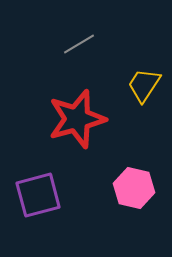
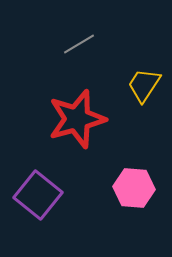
pink hexagon: rotated 9 degrees counterclockwise
purple square: rotated 36 degrees counterclockwise
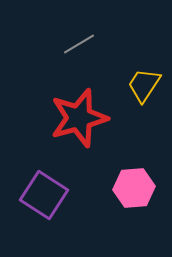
red star: moved 2 px right, 1 px up
pink hexagon: rotated 9 degrees counterclockwise
purple square: moved 6 px right; rotated 6 degrees counterclockwise
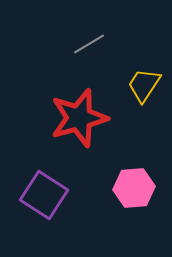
gray line: moved 10 px right
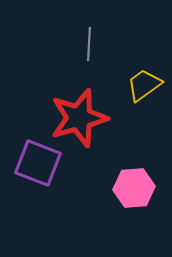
gray line: rotated 56 degrees counterclockwise
yellow trapezoid: rotated 21 degrees clockwise
purple square: moved 6 px left, 32 px up; rotated 12 degrees counterclockwise
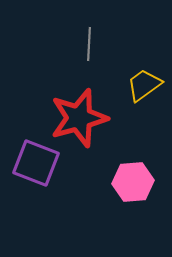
purple square: moved 2 px left
pink hexagon: moved 1 px left, 6 px up
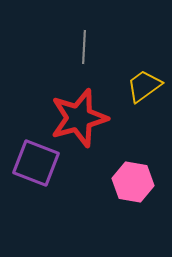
gray line: moved 5 px left, 3 px down
yellow trapezoid: moved 1 px down
pink hexagon: rotated 15 degrees clockwise
